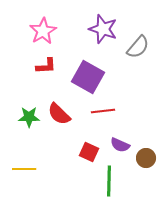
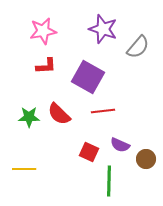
pink star: rotated 20 degrees clockwise
brown circle: moved 1 px down
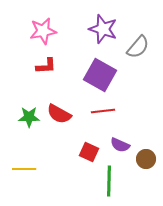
purple square: moved 12 px right, 2 px up
red semicircle: rotated 15 degrees counterclockwise
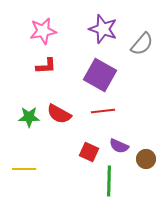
gray semicircle: moved 4 px right, 3 px up
purple semicircle: moved 1 px left, 1 px down
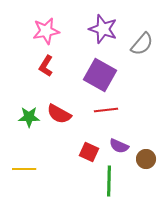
pink star: moved 3 px right
red L-shape: rotated 125 degrees clockwise
red line: moved 3 px right, 1 px up
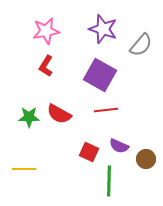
gray semicircle: moved 1 px left, 1 px down
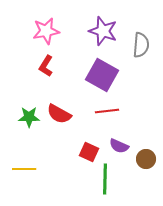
purple star: moved 2 px down
gray semicircle: rotated 35 degrees counterclockwise
purple square: moved 2 px right
red line: moved 1 px right, 1 px down
green line: moved 4 px left, 2 px up
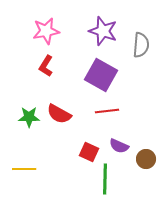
purple square: moved 1 px left
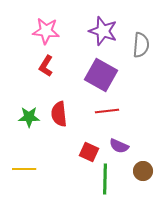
pink star: rotated 16 degrees clockwise
red semicircle: rotated 55 degrees clockwise
brown circle: moved 3 px left, 12 px down
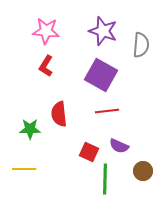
green star: moved 1 px right, 12 px down
